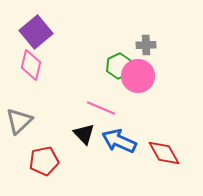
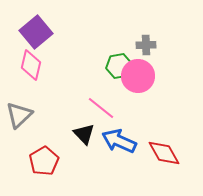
green hexagon: rotated 15 degrees clockwise
pink line: rotated 16 degrees clockwise
gray triangle: moved 6 px up
red pentagon: rotated 20 degrees counterclockwise
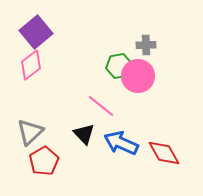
pink diamond: rotated 40 degrees clockwise
pink line: moved 2 px up
gray triangle: moved 11 px right, 17 px down
blue arrow: moved 2 px right, 2 px down
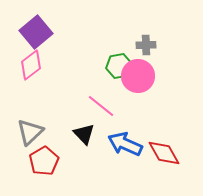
blue arrow: moved 4 px right, 1 px down
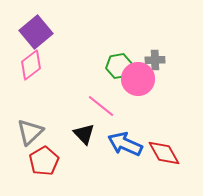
gray cross: moved 9 px right, 15 px down
pink circle: moved 3 px down
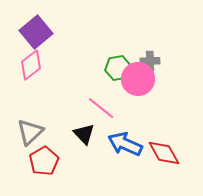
gray cross: moved 5 px left, 1 px down
green hexagon: moved 1 px left, 2 px down
pink line: moved 2 px down
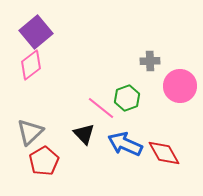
green hexagon: moved 9 px right, 30 px down; rotated 10 degrees counterclockwise
pink circle: moved 42 px right, 7 px down
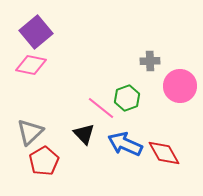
pink diamond: rotated 48 degrees clockwise
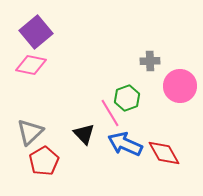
pink line: moved 9 px right, 5 px down; rotated 20 degrees clockwise
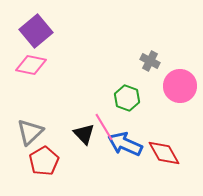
purple square: moved 1 px up
gray cross: rotated 30 degrees clockwise
green hexagon: rotated 20 degrees counterclockwise
pink line: moved 6 px left, 14 px down
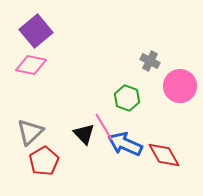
red diamond: moved 2 px down
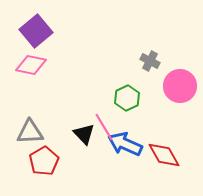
green hexagon: rotated 15 degrees clockwise
gray triangle: rotated 40 degrees clockwise
